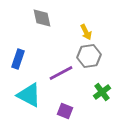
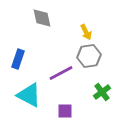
purple square: rotated 21 degrees counterclockwise
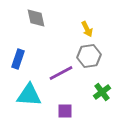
gray diamond: moved 6 px left
yellow arrow: moved 1 px right, 3 px up
cyan triangle: rotated 24 degrees counterclockwise
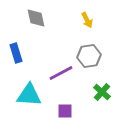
yellow arrow: moved 9 px up
blue rectangle: moved 2 px left, 6 px up; rotated 36 degrees counterclockwise
green cross: rotated 12 degrees counterclockwise
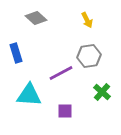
gray diamond: rotated 35 degrees counterclockwise
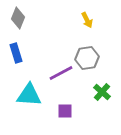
gray diamond: moved 18 px left; rotated 70 degrees clockwise
gray hexagon: moved 2 px left, 2 px down
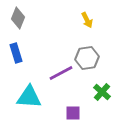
cyan triangle: moved 2 px down
purple square: moved 8 px right, 2 px down
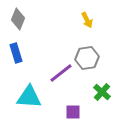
gray diamond: moved 1 px down
purple line: rotated 10 degrees counterclockwise
purple square: moved 1 px up
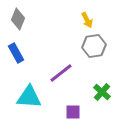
blue rectangle: rotated 12 degrees counterclockwise
gray hexagon: moved 7 px right, 12 px up
